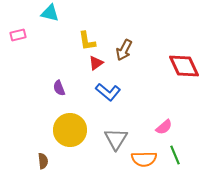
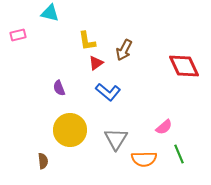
green line: moved 4 px right, 1 px up
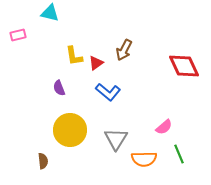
yellow L-shape: moved 13 px left, 15 px down
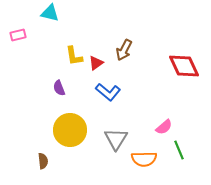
green line: moved 4 px up
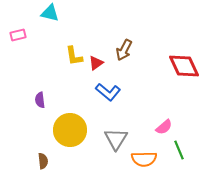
purple semicircle: moved 19 px left, 12 px down; rotated 14 degrees clockwise
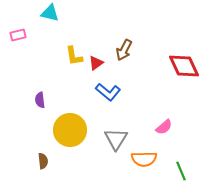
green line: moved 2 px right, 21 px down
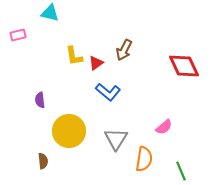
yellow circle: moved 1 px left, 1 px down
orange semicircle: rotated 80 degrees counterclockwise
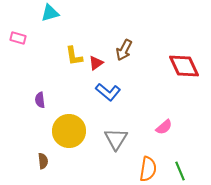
cyan triangle: rotated 30 degrees counterclockwise
pink rectangle: moved 3 px down; rotated 28 degrees clockwise
orange semicircle: moved 4 px right, 10 px down
green line: moved 1 px left
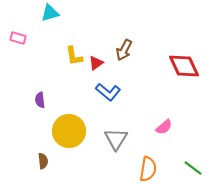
green line: moved 13 px right, 3 px up; rotated 30 degrees counterclockwise
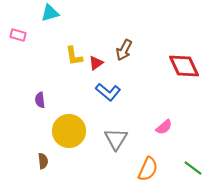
pink rectangle: moved 3 px up
orange semicircle: rotated 15 degrees clockwise
